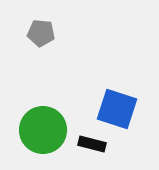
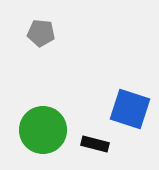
blue square: moved 13 px right
black rectangle: moved 3 px right
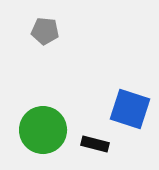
gray pentagon: moved 4 px right, 2 px up
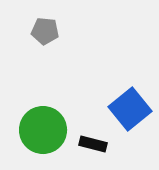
blue square: rotated 33 degrees clockwise
black rectangle: moved 2 px left
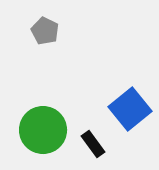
gray pentagon: rotated 20 degrees clockwise
black rectangle: rotated 40 degrees clockwise
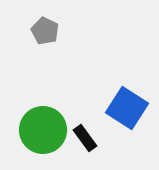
blue square: moved 3 px left, 1 px up; rotated 18 degrees counterclockwise
black rectangle: moved 8 px left, 6 px up
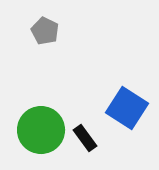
green circle: moved 2 px left
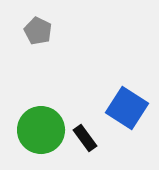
gray pentagon: moved 7 px left
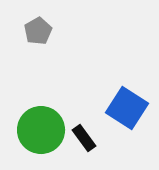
gray pentagon: rotated 16 degrees clockwise
black rectangle: moved 1 px left
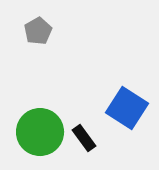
green circle: moved 1 px left, 2 px down
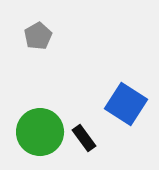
gray pentagon: moved 5 px down
blue square: moved 1 px left, 4 px up
